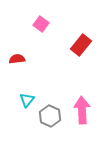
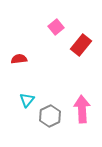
pink square: moved 15 px right, 3 px down; rotated 14 degrees clockwise
red semicircle: moved 2 px right
pink arrow: moved 1 px up
gray hexagon: rotated 10 degrees clockwise
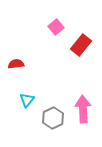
red semicircle: moved 3 px left, 5 px down
pink arrow: moved 1 px right
gray hexagon: moved 3 px right, 2 px down
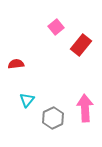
pink arrow: moved 2 px right, 1 px up
